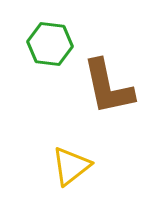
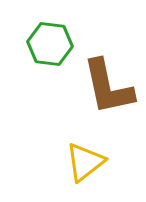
yellow triangle: moved 14 px right, 4 px up
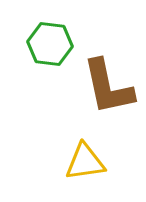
yellow triangle: rotated 30 degrees clockwise
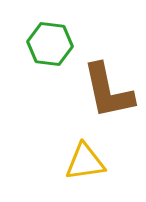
brown L-shape: moved 4 px down
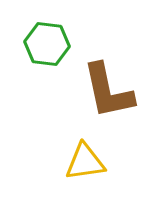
green hexagon: moved 3 px left
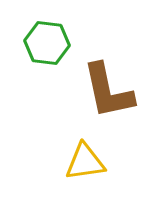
green hexagon: moved 1 px up
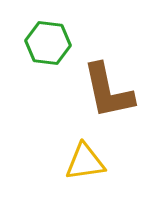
green hexagon: moved 1 px right
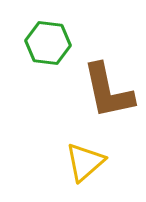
yellow triangle: rotated 33 degrees counterclockwise
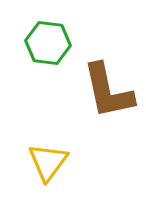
yellow triangle: moved 37 px left; rotated 12 degrees counterclockwise
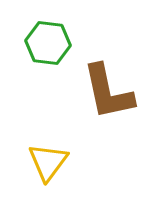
brown L-shape: moved 1 px down
